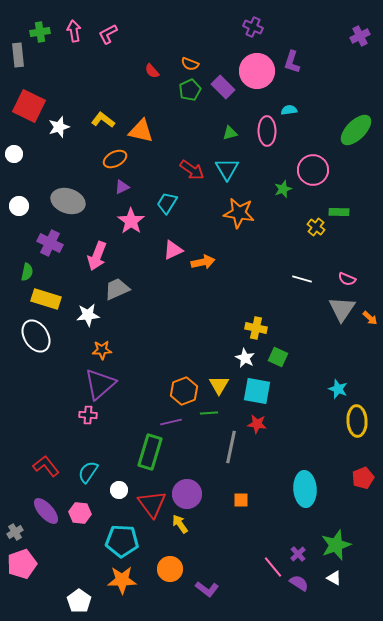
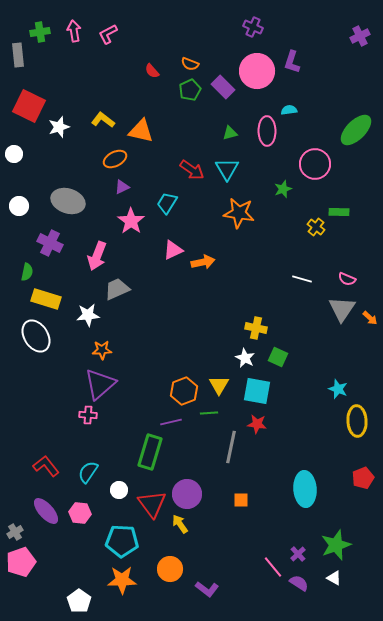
pink circle at (313, 170): moved 2 px right, 6 px up
pink pentagon at (22, 564): moved 1 px left, 2 px up
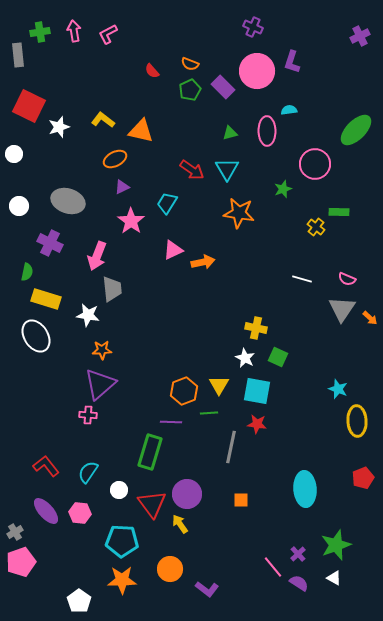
gray trapezoid at (117, 289): moved 5 px left; rotated 108 degrees clockwise
white star at (88, 315): rotated 15 degrees clockwise
purple line at (171, 422): rotated 15 degrees clockwise
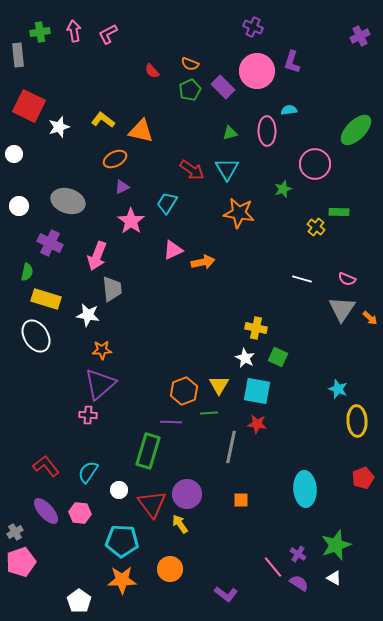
green rectangle at (150, 452): moved 2 px left, 1 px up
purple cross at (298, 554): rotated 14 degrees counterclockwise
purple L-shape at (207, 589): moved 19 px right, 5 px down
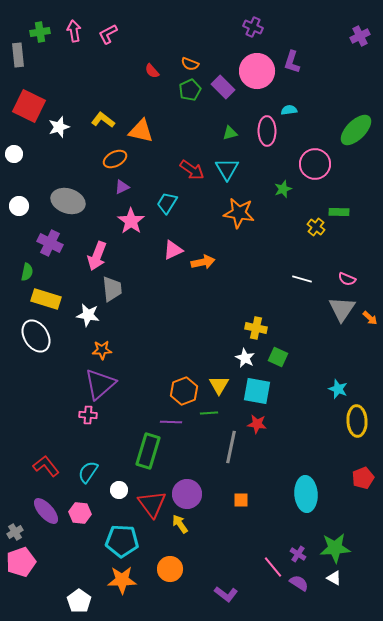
cyan ellipse at (305, 489): moved 1 px right, 5 px down
green star at (336, 545): moved 1 px left, 3 px down; rotated 16 degrees clockwise
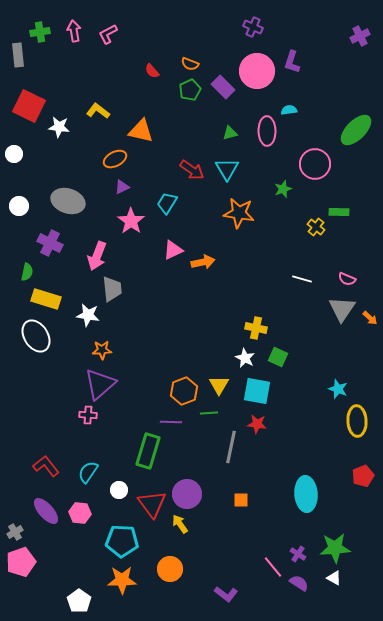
yellow L-shape at (103, 120): moved 5 px left, 9 px up
white star at (59, 127): rotated 25 degrees clockwise
red pentagon at (363, 478): moved 2 px up
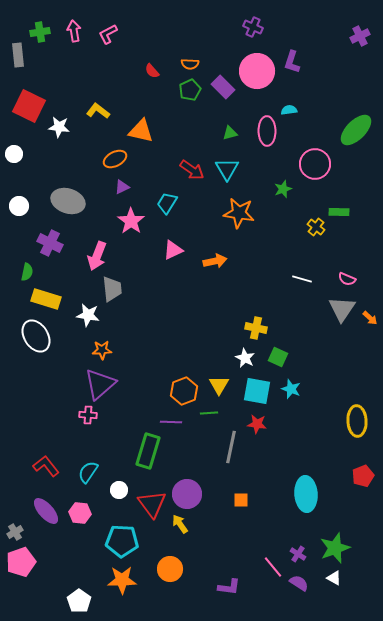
orange semicircle at (190, 64): rotated 18 degrees counterclockwise
orange arrow at (203, 262): moved 12 px right, 1 px up
cyan star at (338, 389): moved 47 px left
green star at (335, 548): rotated 16 degrees counterclockwise
purple L-shape at (226, 594): moved 3 px right, 7 px up; rotated 30 degrees counterclockwise
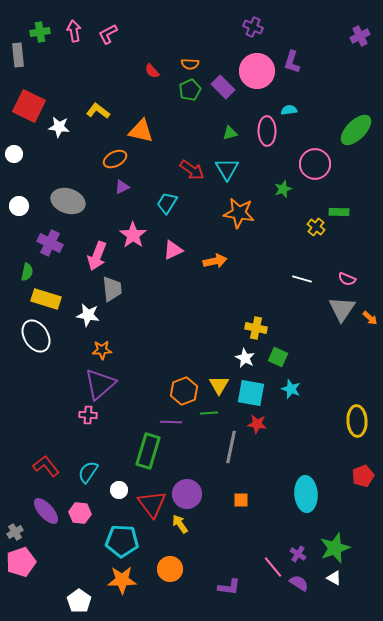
pink star at (131, 221): moved 2 px right, 14 px down
cyan square at (257, 391): moved 6 px left, 2 px down
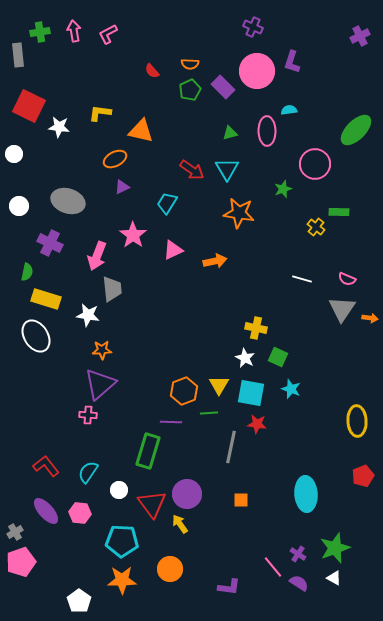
yellow L-shape at (98, 111): moved 2 px right, 2 px down; rotated 30 degrees counterclockwise
orange arrow at (370, 318): rotated 35 degrees counterclockwise
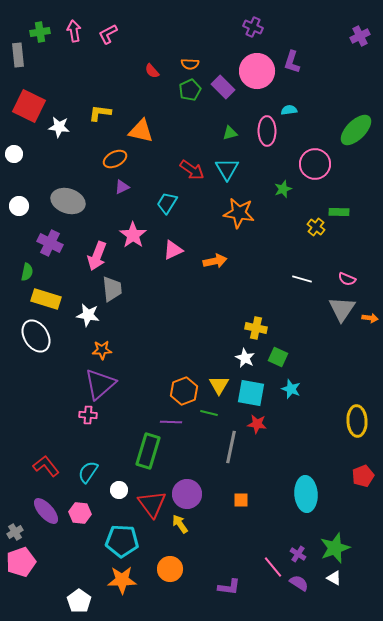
green line at (209, 413): rotated 18 degrees clockwise
